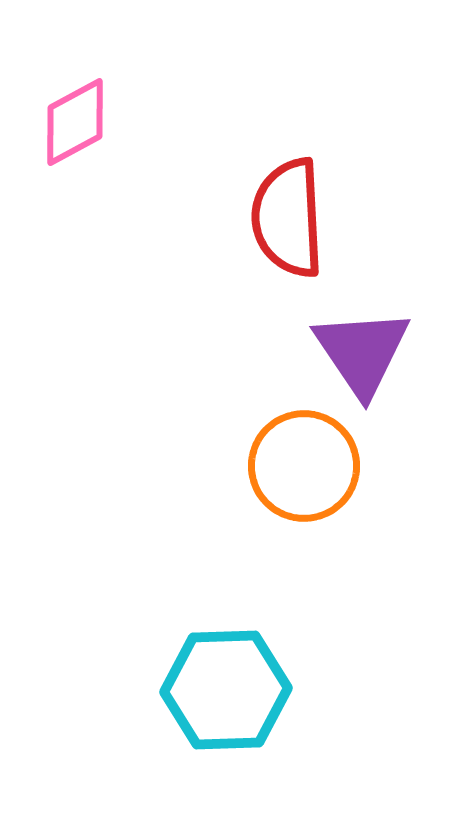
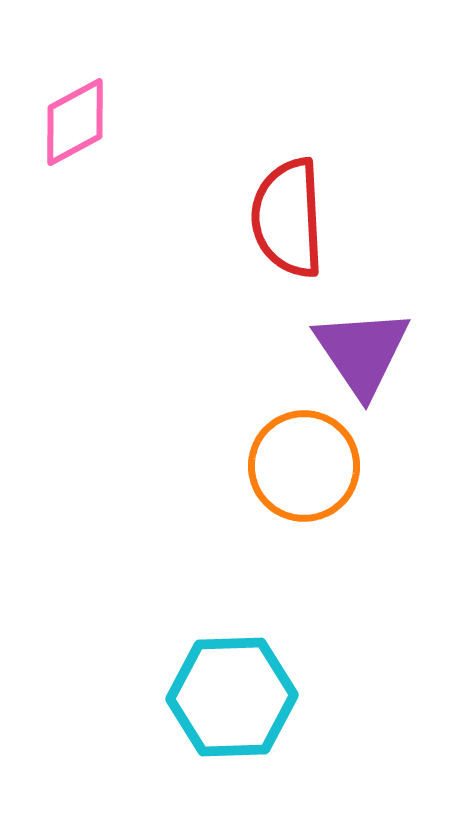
cyan hexagon: moved 6 px right, 7 px down
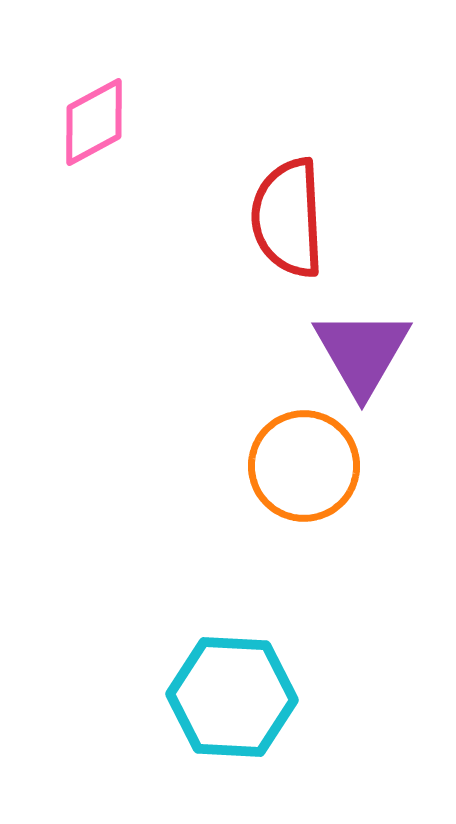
pink diamond: moved 19 px right
purple triangle: rotated 4 degrees clockwise
cyan hexagon: rotated 5 degrees clockwise
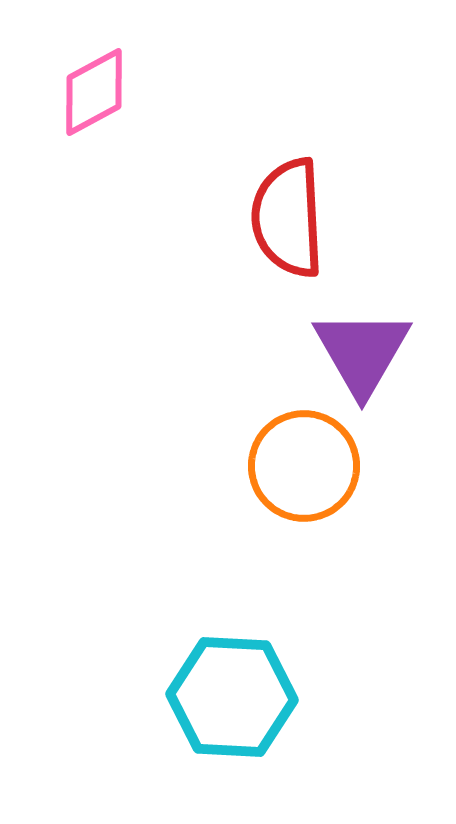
pink diamond: moved 30 px up
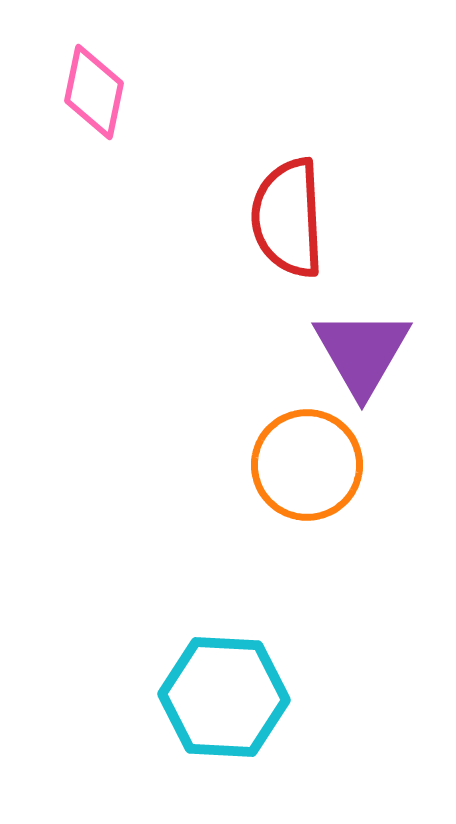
pink diamond: rotated 50 degrees counterclockwise
orange circle: moved 3 px right, 1 px up
cyan hexagon: moved 8 px left
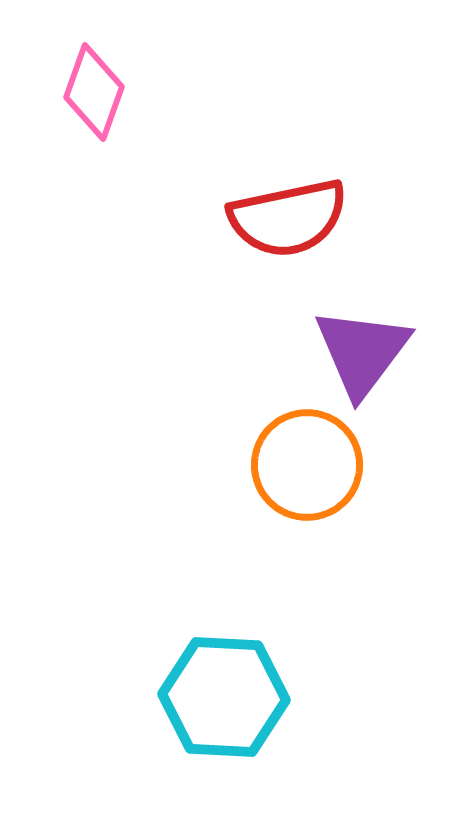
pink diamond: rotated 8 degrees clockwise
red semicircle: rotated 99 degrees counterclockwise
purple triangle: rotated 7 degrees clockwise
